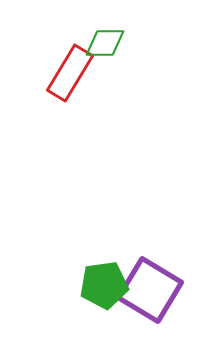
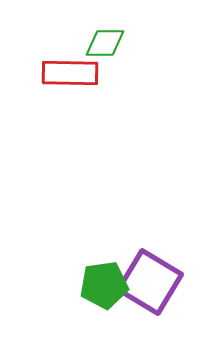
red rectangle: rotated 60 degrees clockwise
purple square: moved 8 px up
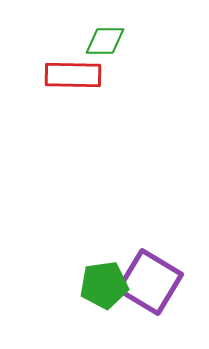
green diamond: moved 2 px up
red rectangle: moved 3 px right, 2 px down
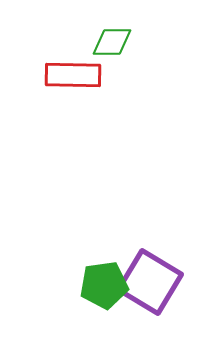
green diamond: moved 7 px right, 1 px down
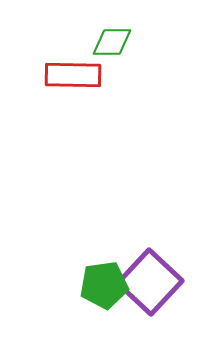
purple square: rotated 12 degrees clockwise
